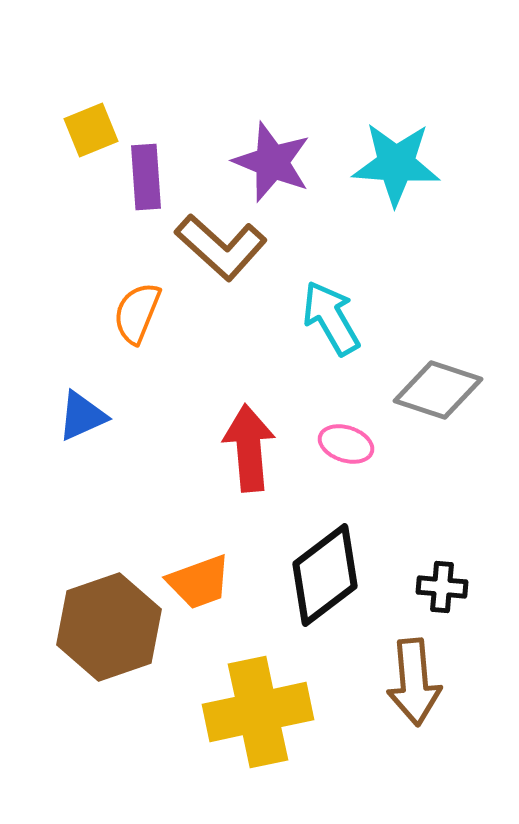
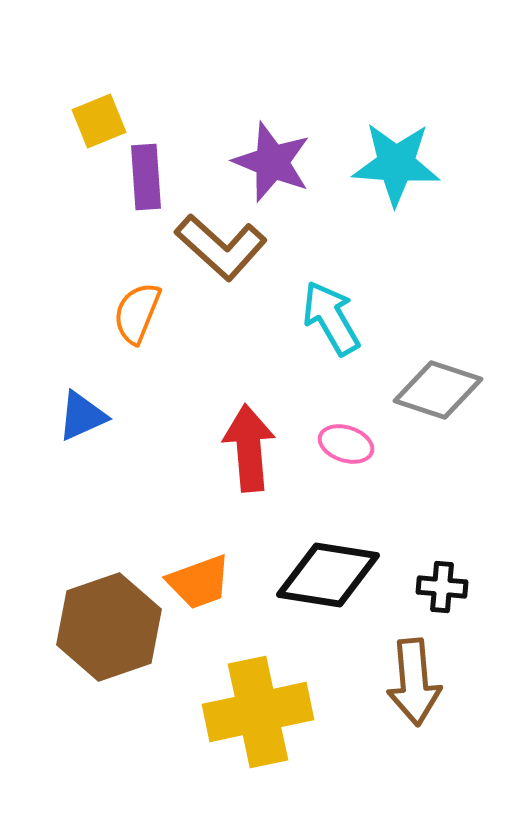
yellow square: moved 8 px right, 9 px up
black diamond: moved 3 px right; rotated 46 degrees clockwise
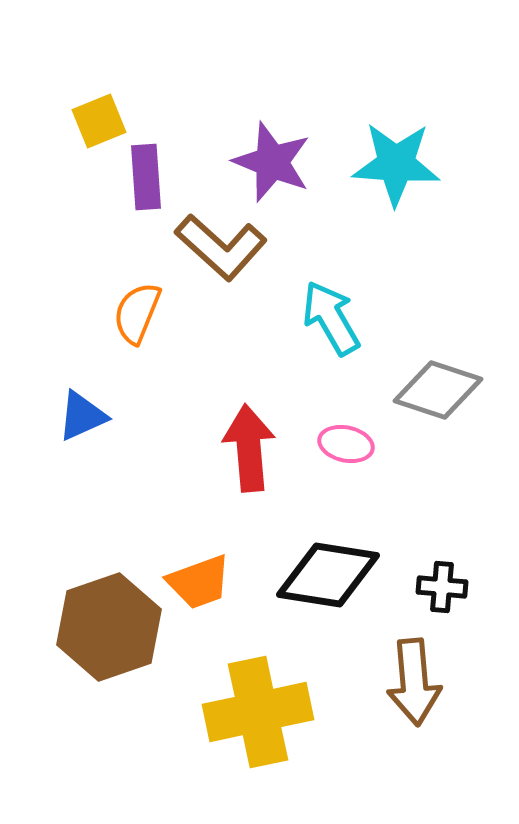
pink ellipse: rotated 6 degrees counterclockwise
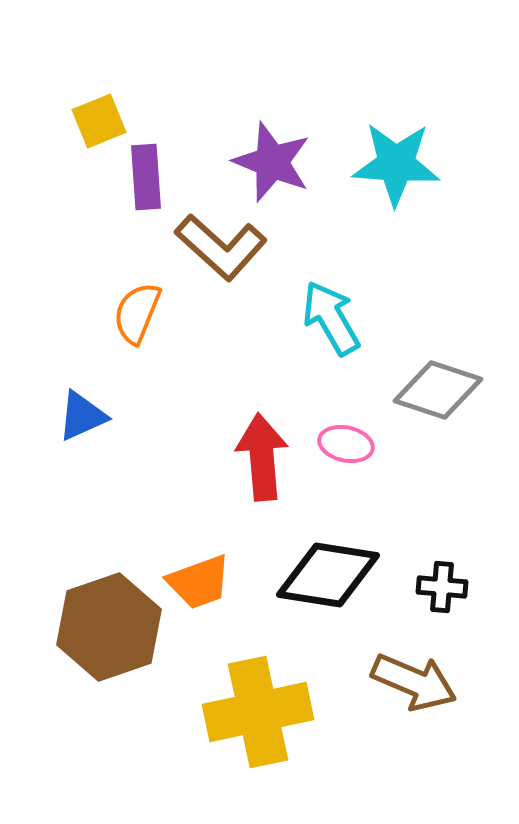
red arrow: moved 13 px right, 9 px down
brown arrow: rotated 62 degrees counterclockwise
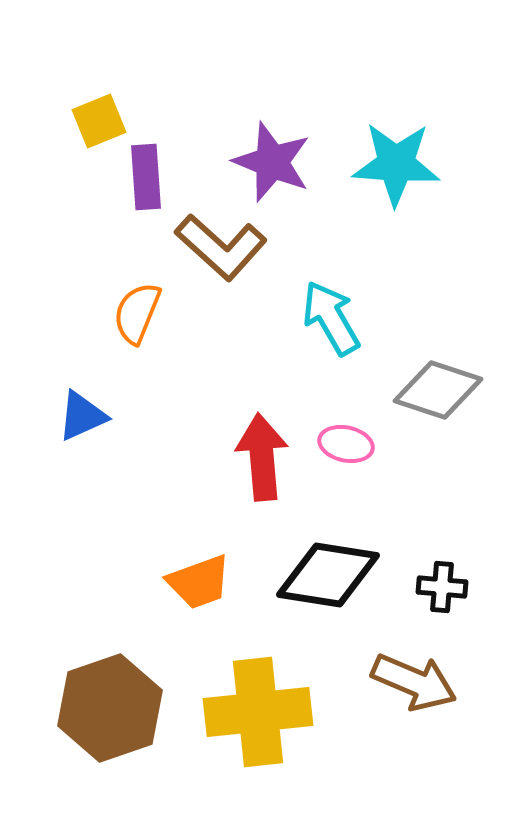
brown hexagon: moved 1 px right, 81 px down
yellow cross: rotated 6 degrees clockwise
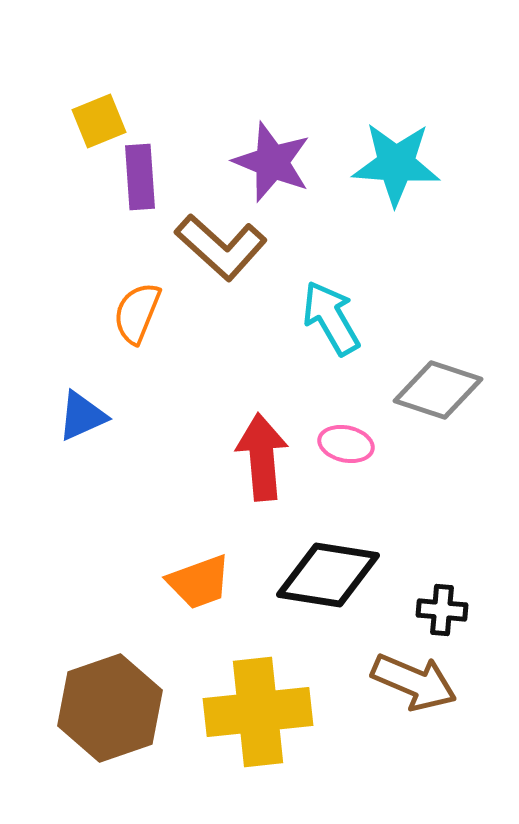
purple rectangle: moved 6 px left
black cross: moved 23 px down
